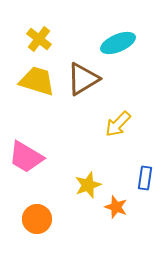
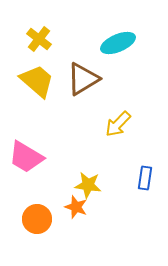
yellow trapezoid: rotated 24 degrees clockwise
yellow star: rotated 28 degrees clockwise
orange star: moved 40 px left
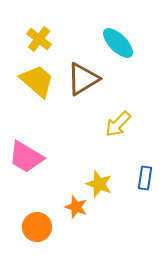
cyan ellipse: rotated 68 degrees clockwise
yellow star: moved 11 px right, 1 px up; rotated 12 degrees clockwise
orange circle: moved 8 px down
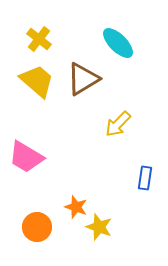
yellow star: moved 43 px down
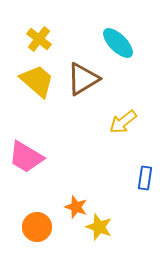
yellow arrow: moved 5 px right, 2 px up; rotated 8 degrees clockwise
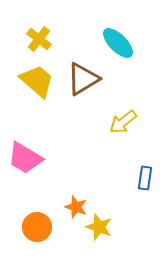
pink trapezoid: moved 1 px left, 1 px down
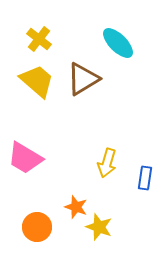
yellow arrow: moved 16 px left, 41 px down; rotated 36 degrees counterclockwise
